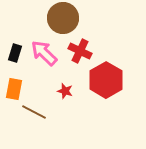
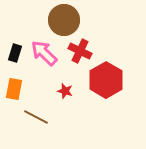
brown circle: moved 1 px right, 2 px down
brown line: moved 2 px right, 5 px down
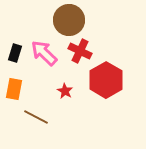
brown circle: moved 5 px right
red star: rotated 14 degrees clockwise
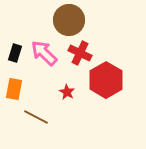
red cross: moved 2 px down
red star: moved 2 px right, 1 px down
